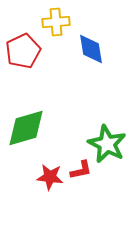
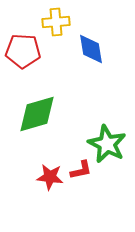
red pentagon: rotated 28 degrees clockwise
green diamond: moved 11 px right, 14 px up
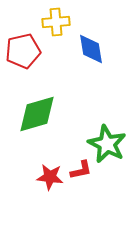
red pentagon: rotated 16 degrees counterclockwise
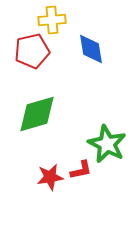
yellow cross: moved 4 px left, 2 px up
red pentagon: moved 9 px right
red star: rotated 16 degrees counterclockwise
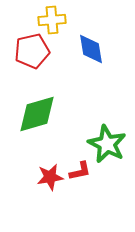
red L-shape: moved 1 px left, 1 px down
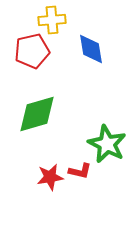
red L-shape: rotated 25 degrees clockwise
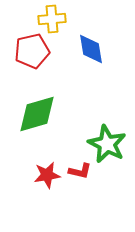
yellow cross: moved 1 px up
red star: moved 3 px left, 2 px up
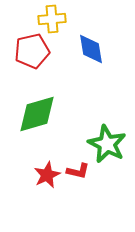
red L-shape: moved 2 px left
red star: rotated 16 degrees counterclockwise
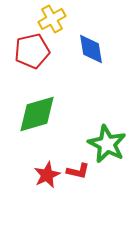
yellow cross: rotated 24 degrees counterclockwise
